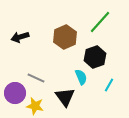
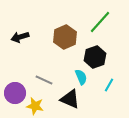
gray line: moved 8 px right, 2 px down
black triangle: moved 5 px right, 2 px down; rotated 30 degrees counterclockwise
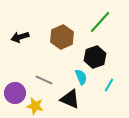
brown hexagon: moved 3 px left
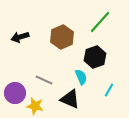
cyan line: moved 5 px down
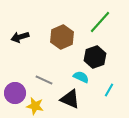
cyan semicircle: rotated 42 degrees counterclockwise
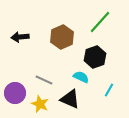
black arrow: rotated 12 degrees clockwise
yellow star: moved 5 px right, 2 px up; rotated 12 degrees clockwise
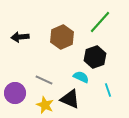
cyan line: moved 1 px left; rotated 48 degrees counterclockwise
yellow star: moved 5 px right, 1 px down
